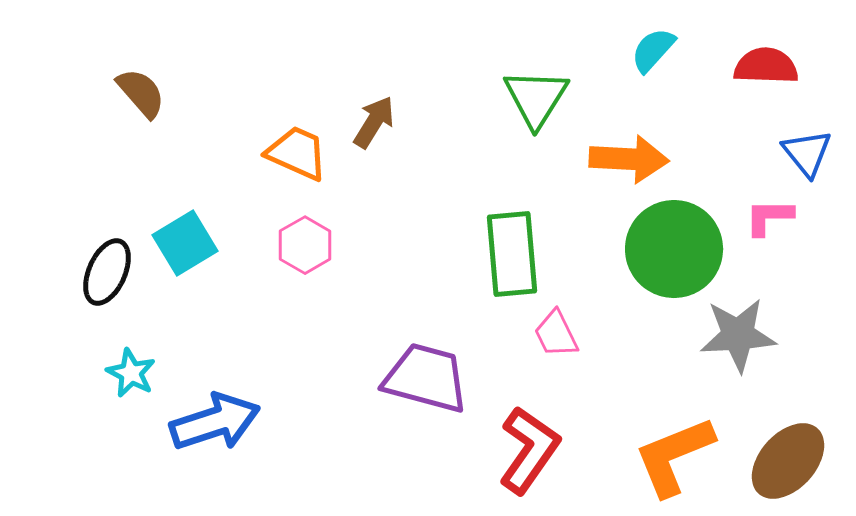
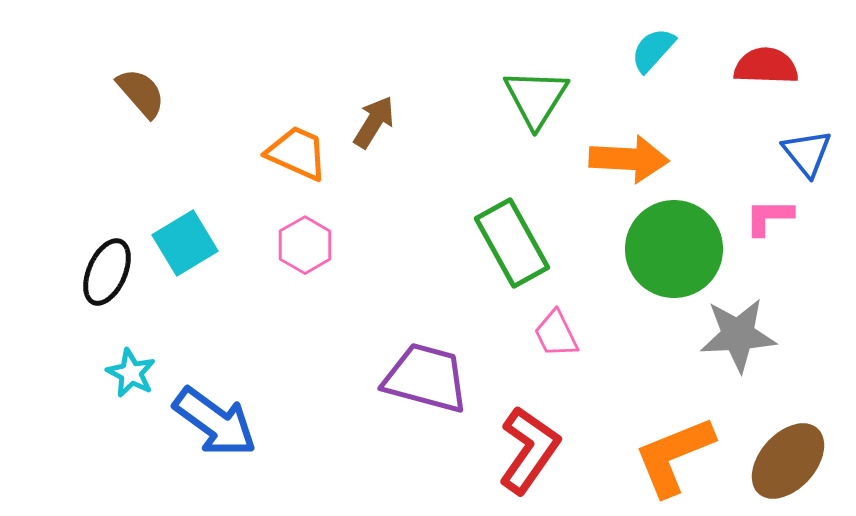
green rectangle: moved 11 px up; rotated 24 degrees counterclockwise
blue arrow: rotated 54 degrees clockwise
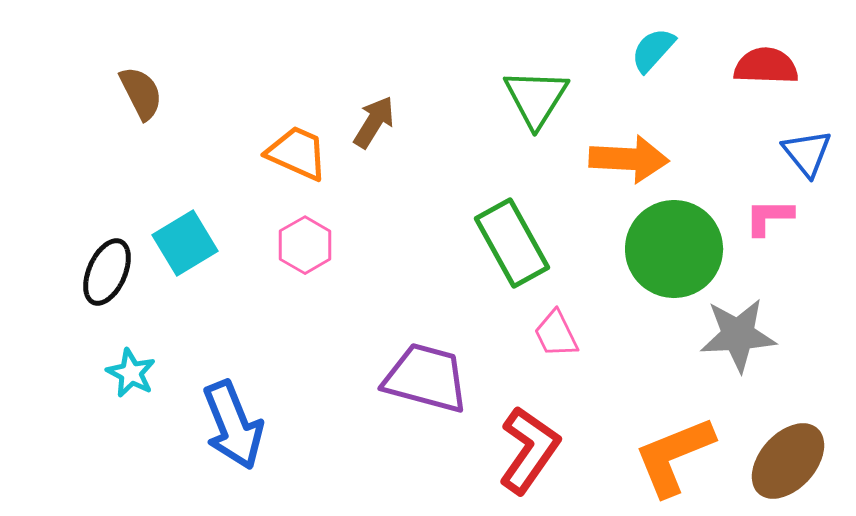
brown semicircle: rotated 14 degrees clockwise
blue arrow: moved 18 px right, 3 px down; rotated 32 degrees clockwise
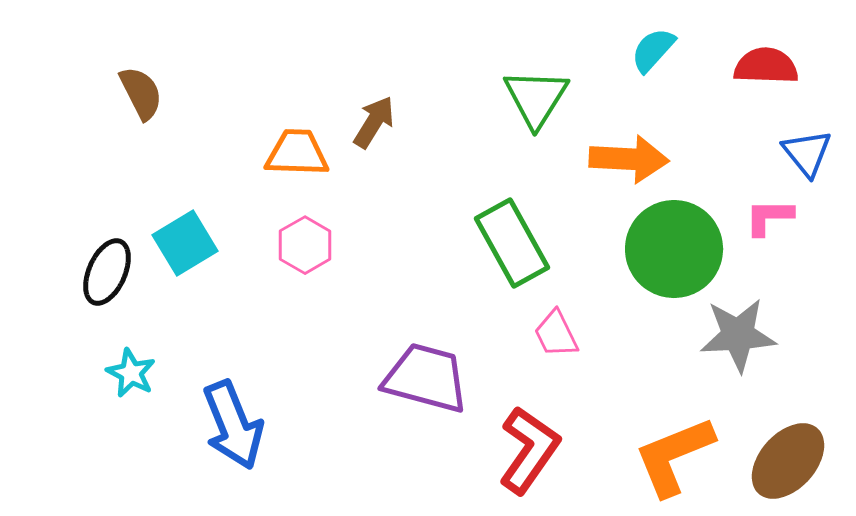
orange trapezoid: rotated 22 degrees counterclockwise
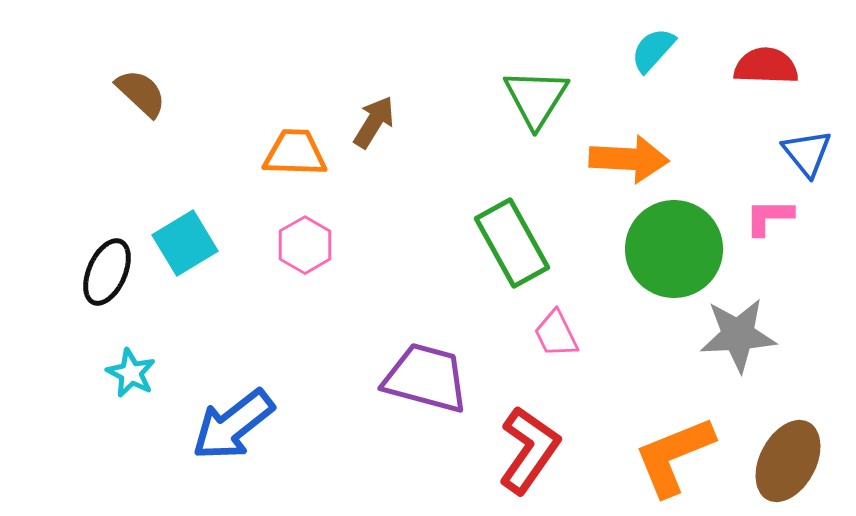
brown semicircle: rotated 20 degrees counterclockwise
orange trapezoid: moved 2 px left
blue arrow: rotated 74 degrees clockwise
brown ellipse: rotated 14 degrees counterclockwise
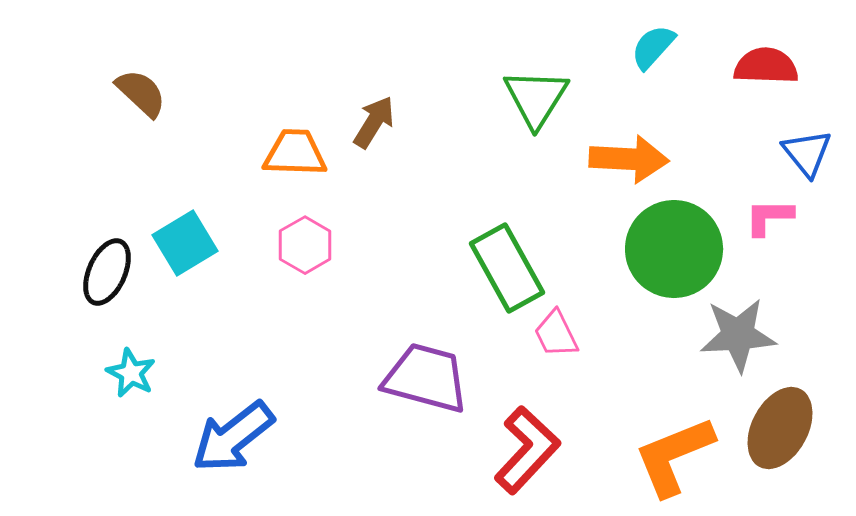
cyan semicircle: moved 3 px up
green rectangle: moved 5 px left, 25 px down
blue arrow: moved 12 px down
red L-shape: moved 2 px left; rotated 8 degrees clockwise
brown ellipse: moved 8 px left, 33 px up
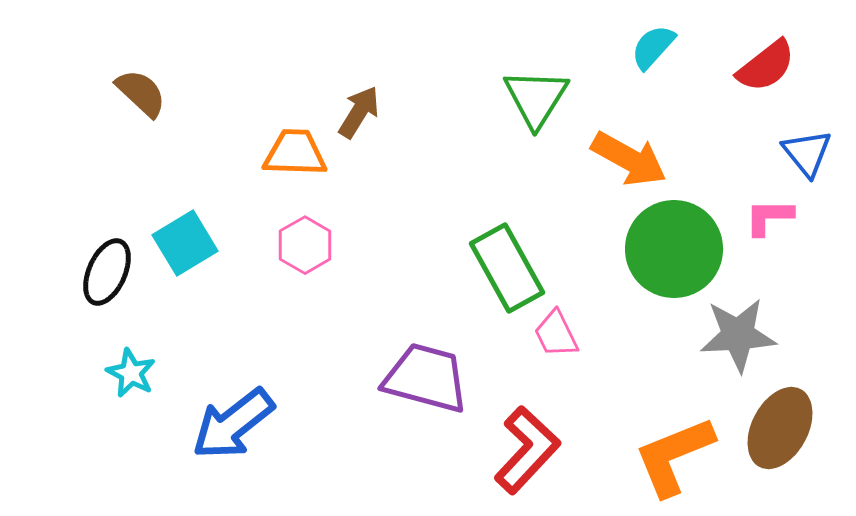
red semicircle: rotated 140 degrees clockwise
brown arrow: moved 15 px left, 10 px up
orange arrow: rotated 26 degrees clockwise
blue arrow: moved 13 px up
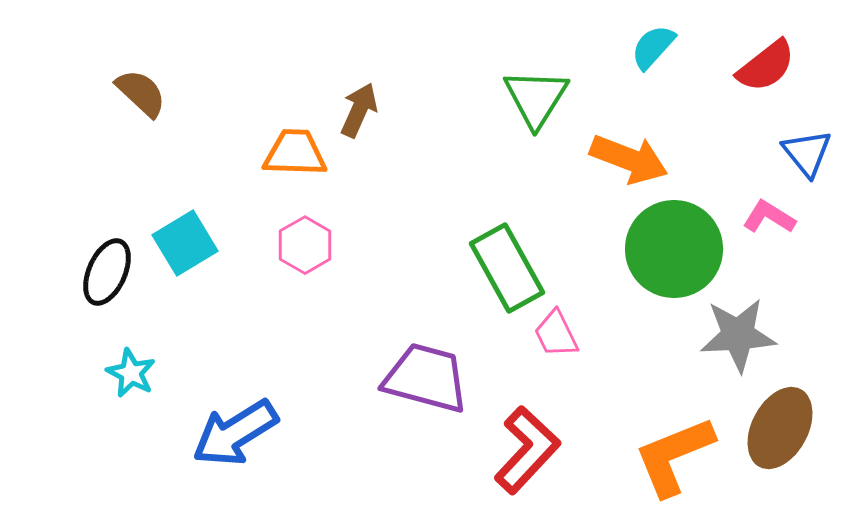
brown arrow: moved 2 px up; rotated 8 degrees counterclockwise
orange arrow: rotated 8 degrees counterclockwise
pink L-shape: rotated 32 degrees clockwise
blue arrow: moved 2 px right, 9 px down; rotated 6 degrees clockwise
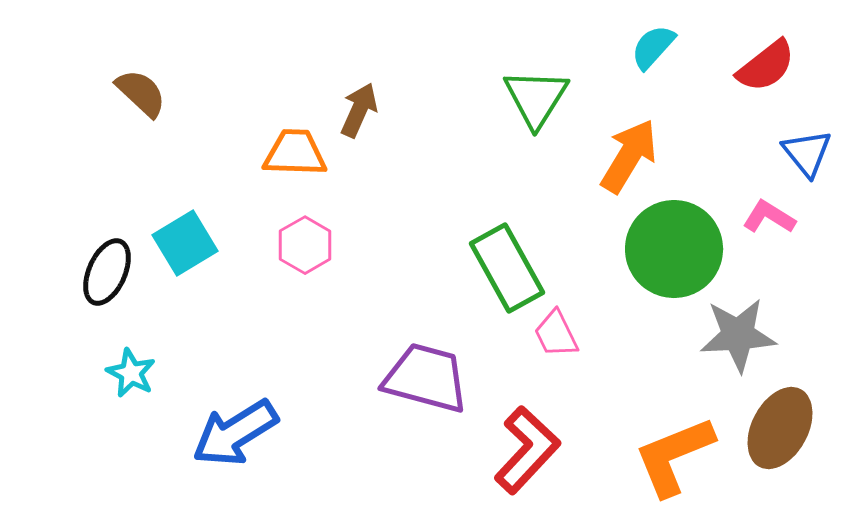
orange arrow: moved 3 px up; rotated 80 degrees counterclockwise
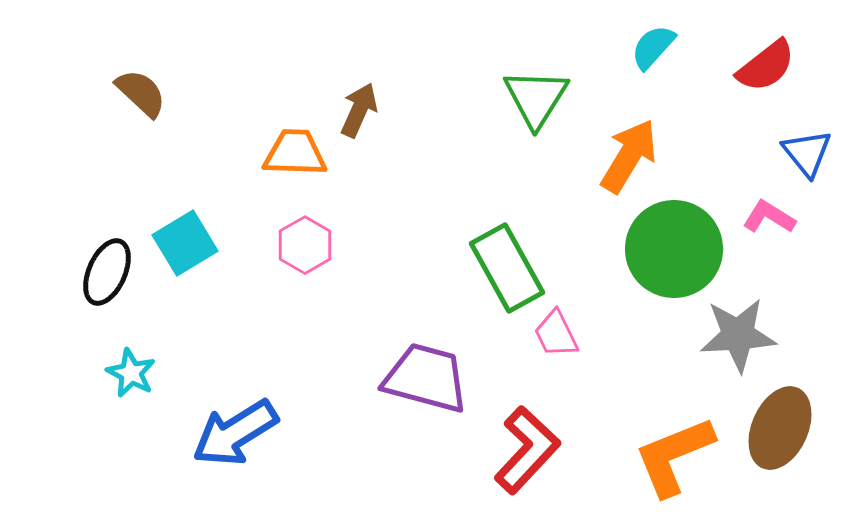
brown ellipse: rotated 4 degrees counterclockwise
